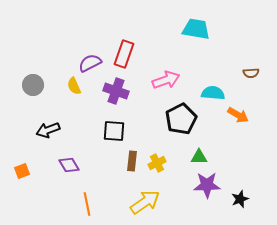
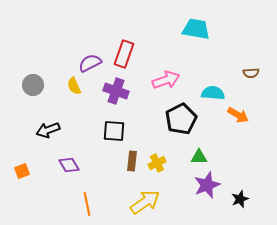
purple star: rotated 20 degrees counterclockwise
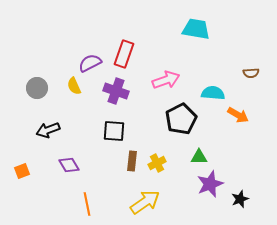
gray circle: moved 4 px right, 3 px down
purple star: moved 3 px right, 1 px up
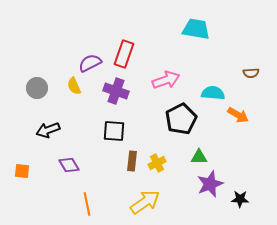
orange square: rotated 28 degrees clockwise
black star: rotated 24 degrees clockwise
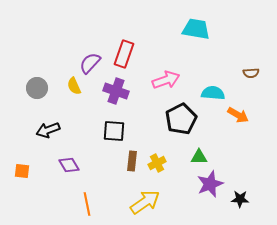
purple semicircle: rotated 20 degrees counterclockwise
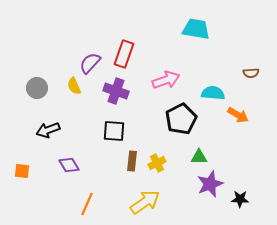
orange line: rotated 35 degrees clockwise
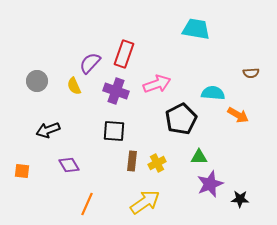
pink arrow: moved 9 px left, 4 px down
gray circle: moved 7 px up
